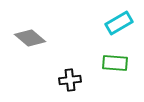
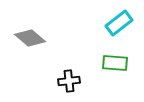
cyan rectangle: rotated 8 degrees counterclockwise
black cross: moved 1 px left, 1 px down
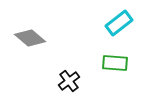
black cross: rotated 30 degrees counterclockwise
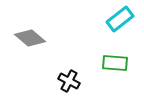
cyan rectangle: moved 1 px right, 4 px up
black cross: rotated 25 degrees counterclockwise
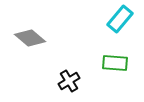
cyan rectangle: rotated 12 degrees counterclockwise
black cross: rotated 30 degrees clockwise
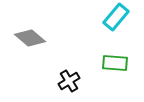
cyan rectangle: moved 4 px left, 2 px up
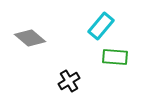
cyan rectangle: moved 15 px left, 9 px down
green rectangle: moved 6 px up
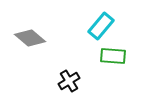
green rectangle: moved 2 px left, 1 px up
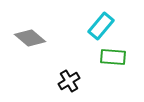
green rectangle: moved 1 px down
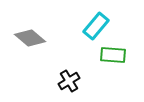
cyan rectangle: moved 5 px left
green rectangle: moved 2 px up
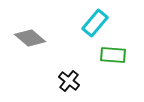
cyan rectangle: moved 1 px left, 3 px up
black cross: rotated 20 degrees counterclockwise
